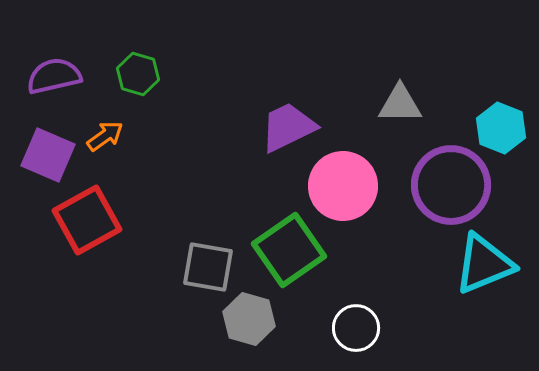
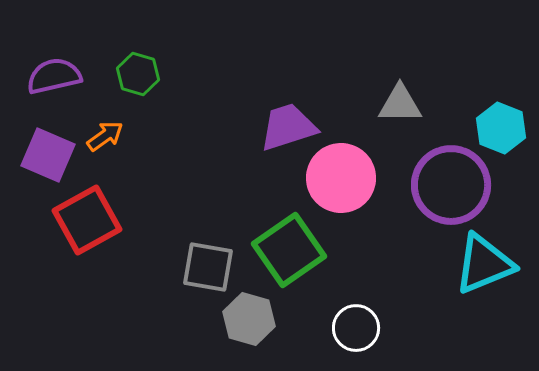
purple trapezoid: rotated 8 degrees clockwise
pink circle: moved 2 px left, 8 px up
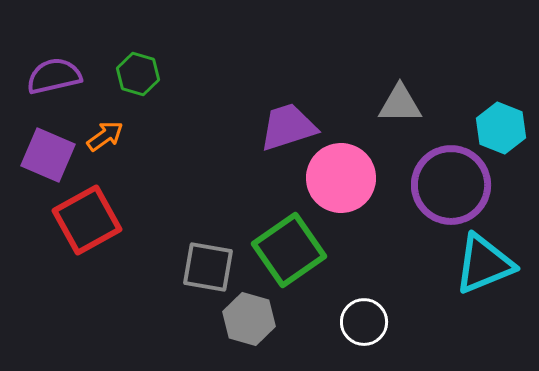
white circle: moved 8 px right, 6 px up
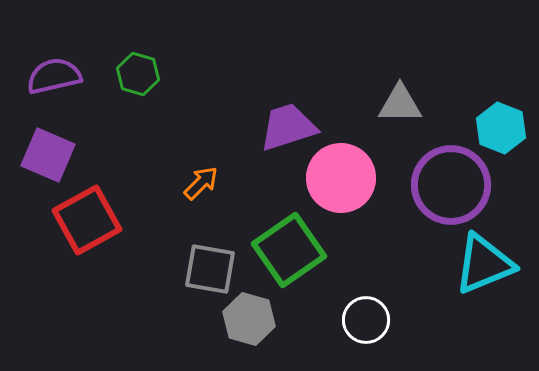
orange arrow: moved 96 px right, 47 px down; rotated 9 degrees counterclockwise
gray square: moved 2 px right, 2 px down
white circle: moved 2 px right, 2 px up
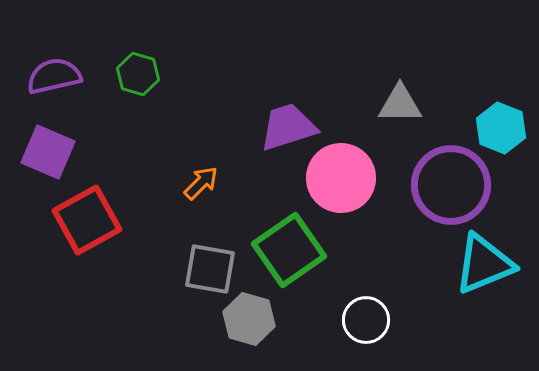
purple square: moved 3 px up
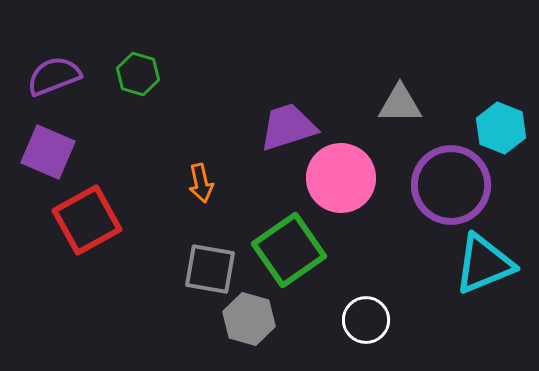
purple semicircle: rotated 8 degrees counterclockwise
orange arrow: rotated 123 degrees clockwise
